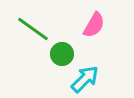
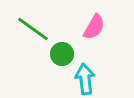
pink semicircle: moved 2 px down
cyan arrow: rotated 52 degrees counterclockwise
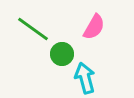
cyan arrow: moved 1 px up; rotated 8 degrees counterclockwise
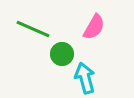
green line: rotated 12 degrees counterclockwise
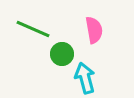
pink semicircle: moved 3 px down; rotated 40 degrees counterclockwise
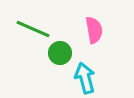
green circle: moved 2 px left, 1 px up
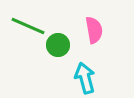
green line: moved 5 px left, 3 px up
green circle: moved 2 px left, 8 px up
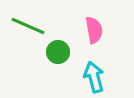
green circle: moved 7 px down
cyan arrow: moved 9 px right, 1 px up
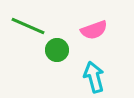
pink semicircle: rotated 80 degrees clockwise
green circle: moved 1 px left, 2 px up
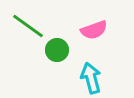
green line: rotated 12 degrees clockwise
cyan arrow: moved 3 px left, 1 px down
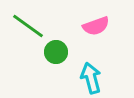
pink semicircle: moved 2 px right, 4 px up
green circle: moved 1 px left, 2 px down
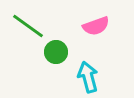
cyan arrow: moved 3 px left, 1 px up
